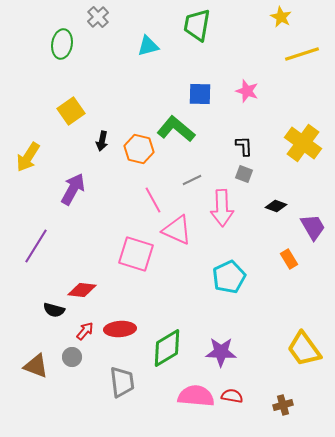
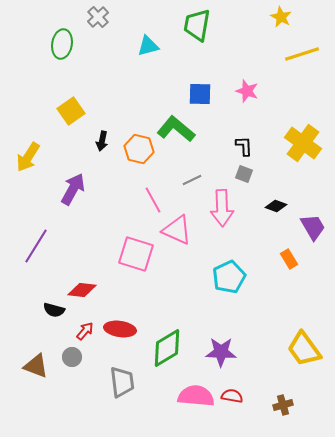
red ellipse: rotated 12 degrees clockwise
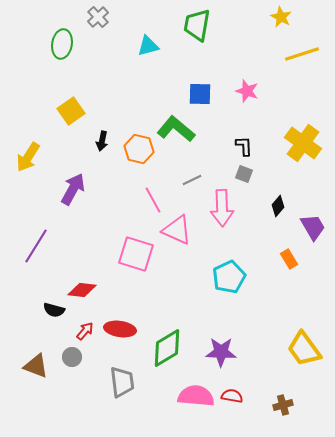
black diamond: moved 2 px right; rotated 70 degrees counterclockwise
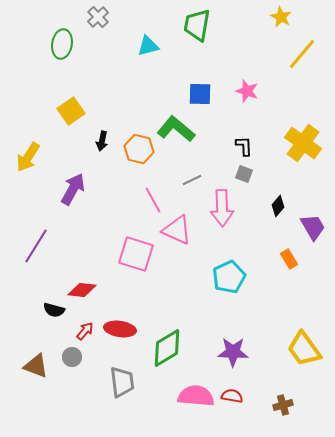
yellow line: rotated 32 degrees counterclockwise
purple star: moved 12 px right
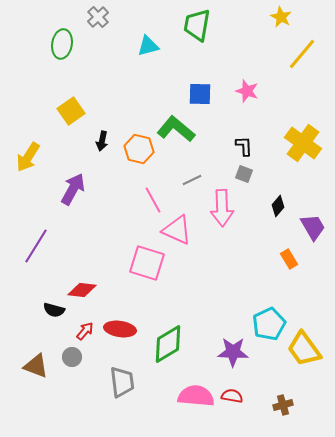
pink square: moved 11 px right, 9 px down
cyan pentagon: moved 40 px right, 47 px down
green diamond: moved 1 px right, 4 px up
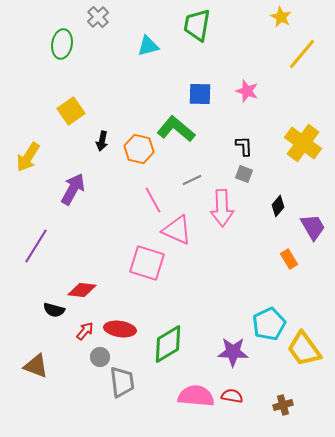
gray circle: moved 28 px right
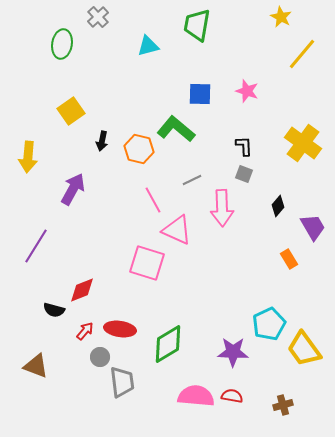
yellow arrow: rotated 28 degrees counterclockwise
red diamond: rotated 28 degrees counterclockwise
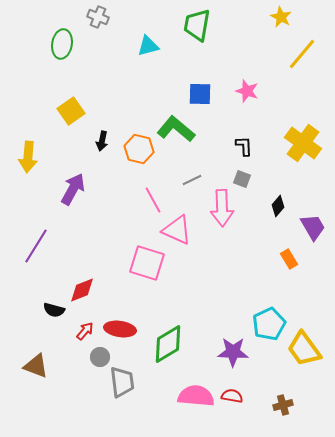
gray cross: rotated 25 degrees counterclockwise
gray square: moved 2 px left, 5 px down
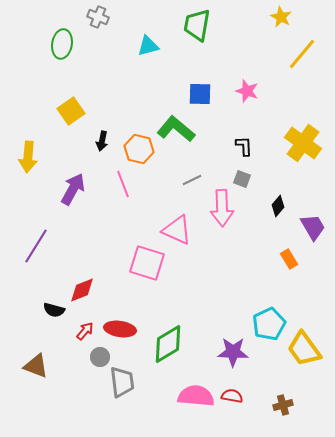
pink line: moved 30 px left, 16 px up; rotated 8 degrees clockwise
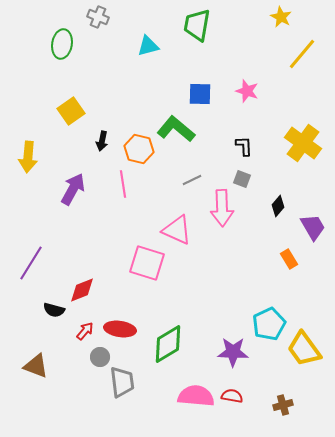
pink line: rotated 12 degrees clockwise
purple line: moved 5 px left, 17 px down
